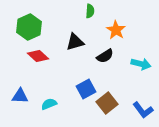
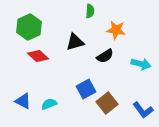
orange star: rotated 24 degrees counterclockwise
blue triangle: moved 3 px right, 5 px down; rotated 24 degrees clockwise
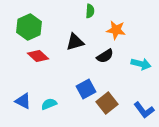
blue L-shape: moved 1 px right
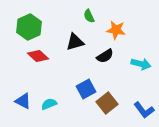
green semicircle: moved 1 px left, 5 px down; rotated 152 degrees clockwise
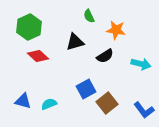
blue triangle: rotated 12 degrees counterclockwise
